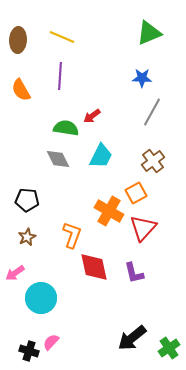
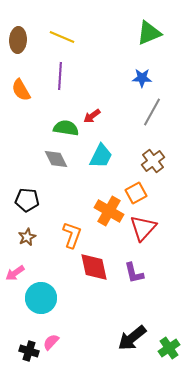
gray diamond: moved 2 px left
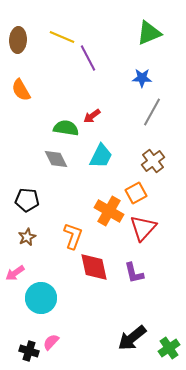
purple line: moved 28 px right, 18 px up; rotated 32 degrees counterclockwise
orange L-shape: moved 1 px right, 1 px down
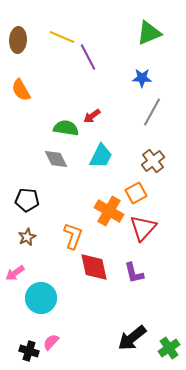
purple line: moved 1 px up
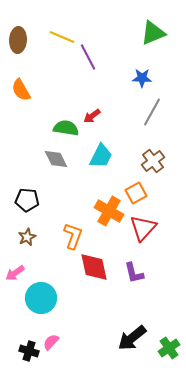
green triangle: moved 4 px right
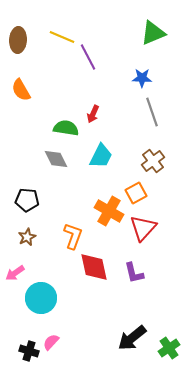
gray line: rotated 48 degrees counterclockwise
red arrow: moved 1 px right, 2 px up; rotated 30 degrees counterclockwise
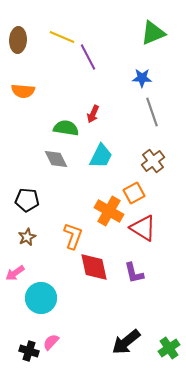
orange semicircle: moved 2 px right, 1 px down; rotated 55 degrees counterclockwise
orange square: moved 2 px left
red triangle: rotated 40 degrees counterclockwise
black arrow: moved 6 px left, 4 px down
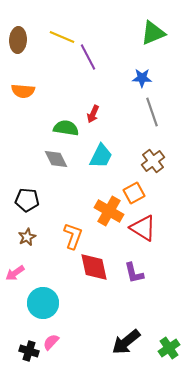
cyan circle: moved 2 px right, 5 px down
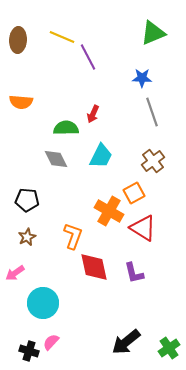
orange semicircle: moved 2 px left, 11 px down
green semicircle: rotated 10 degrees counterclockwise
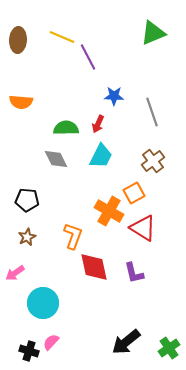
blue star: moved 28 px left, 18 px down
red arrow: moved 5 px right, 10 px down
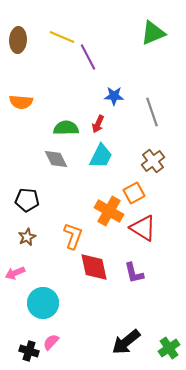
pink arrow: rotated 12 degrees clockwise
